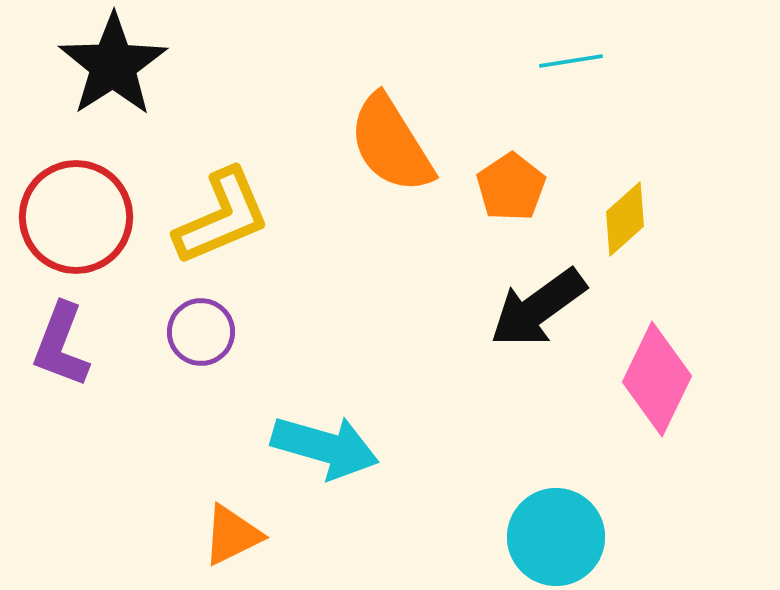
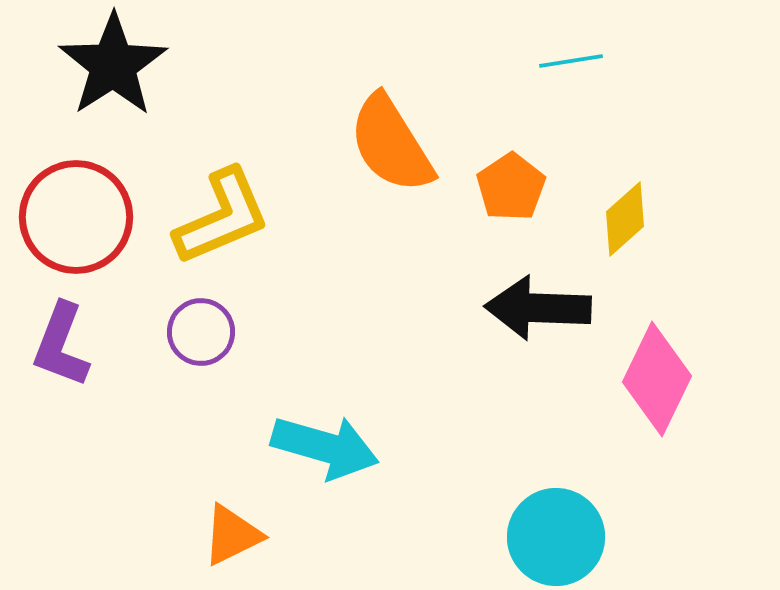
black arrow: rotated 38 degrees clockwise
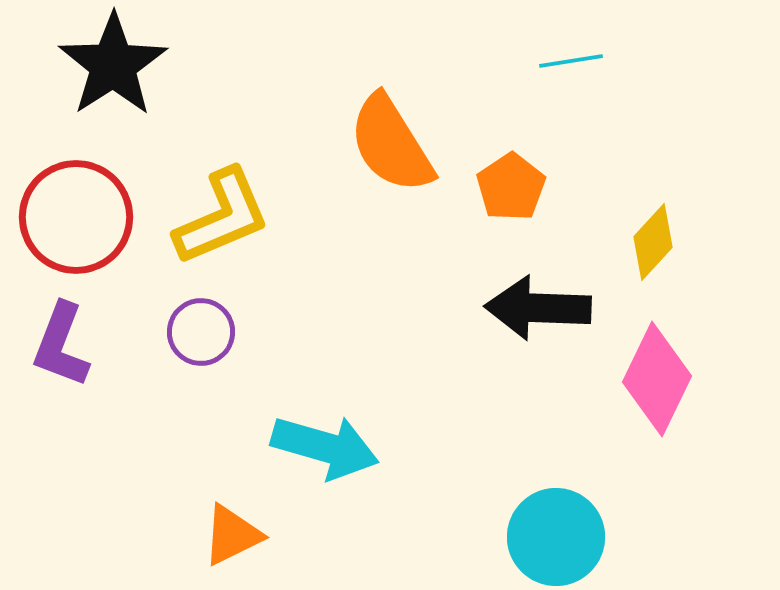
yellow diamond: moved 28 px right, 23 px down; rotated 6 degrees counterclockwise
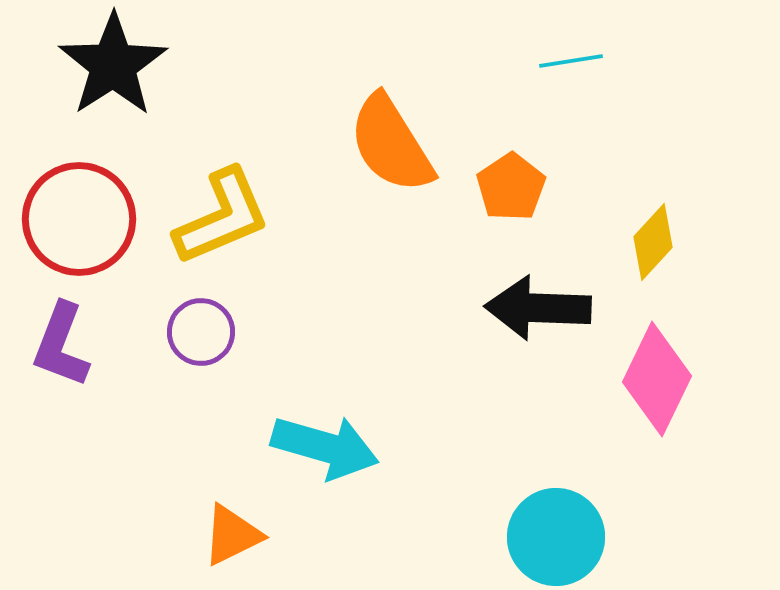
red circle: moved 3 px right, 2 px down
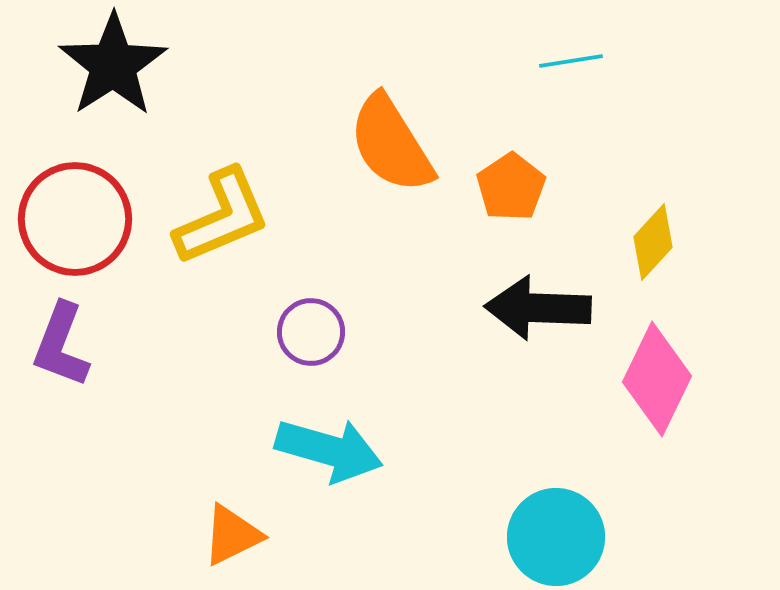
red circle: moved 4 px left
purple circle: moved 110 px right
cyan arrow: moved 4 px right, 3 px down
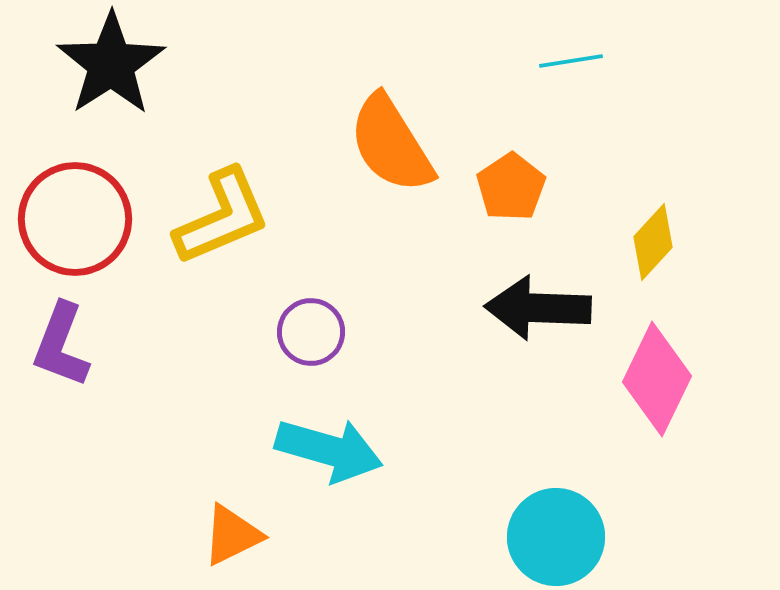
black star: moved 2 px left, 1 px up
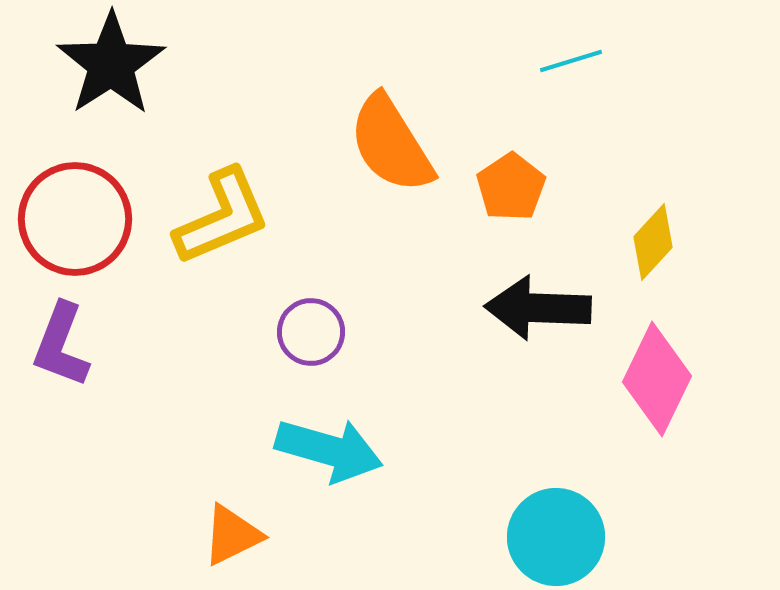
cyan line: rotated 8 degrees counterclockwise
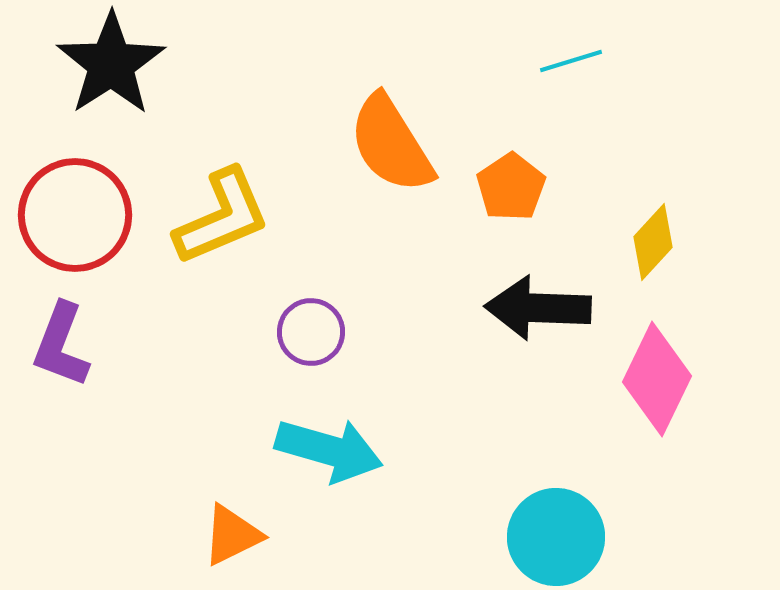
red circle: moved 4 px up
